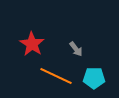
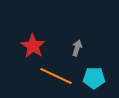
red star: moved 1 px right, 2 px down
gray arrow: moved 1 px right, 1 px up; rotated 126 degrees counterclockwise
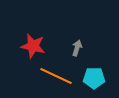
red star: rotated 20 degrees counterclockwise
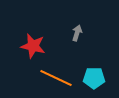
gray arrow: moved 15 px up
orange line: moved 2 px down
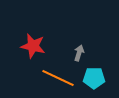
gray arrow: moved 2 px right, 20 px down
orange line: moved 2 px right
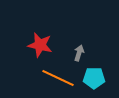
red star: moved 7 px right, 1 px up
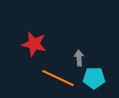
red star: moved 6 px left, 1 px up
gray arrow: moved 5 px down; rotated 21 degrees counterclockwise
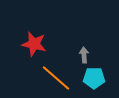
gray arrow: moved 5 px right, 3 px up
orange line: moved 2 px left; rotated 16 degrees clockwise
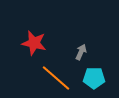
red star: moved 1 px up
gray arrow: moved 3 px left, 3 px up; rotated 28 degrees clockwise
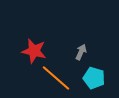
red star: moved 8 px down
cyan pentagon: rotated 15 degrees clockwise
